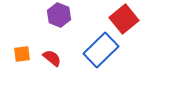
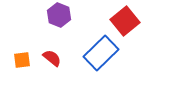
red square: moved 1 px right, 2 px down
blue rectangle: moved 3 px down
orange square: moved 6 px down
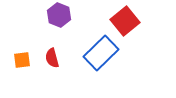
red semicircle: rotated 144 degrees counterclockwise
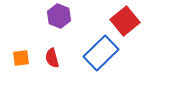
purple hexagon: moved 1 px down
orange square: moved 1 px left, 2 px up
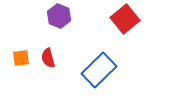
red square: moved 2 px up
blue rectangle: moved 2 px left, 17 px down
red semicircle: moved 4 px left
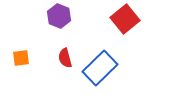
red semicircle: moved 17 px right
blue rectangle: moved 1 px right, 2 px up
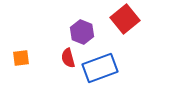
purple hexagon: moved 23 px right, 16 px down
red semicircle: moved 3 px right
blue rectangle: rotated 24 degrees clockwise
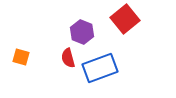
orange square: moved 1 px up; rotated 24 degrees clockwise
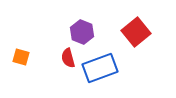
red square: moved 11 px right, 13 px down
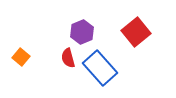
purple hexagon: rotated 15 degrees clockwise
orange square: rotated 24 degrees clockwise
blue rectangle: rotated 68 degrees clockwise
